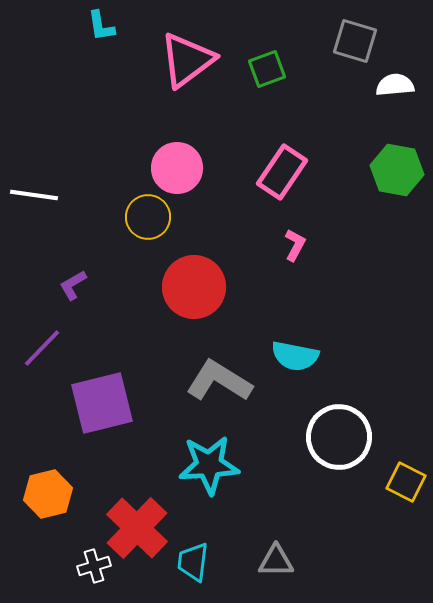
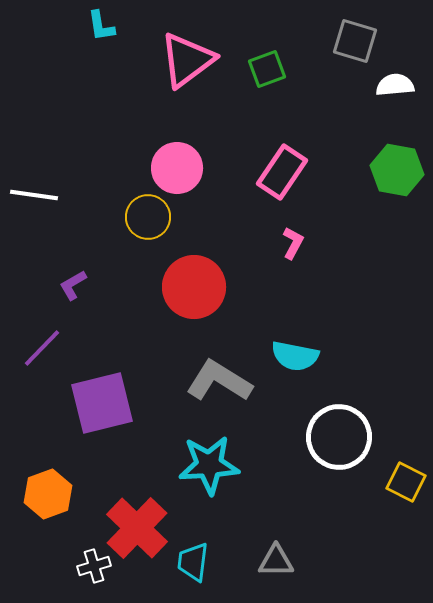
pink L-shape: moved 2 px left, 2 px up
orange hexagon: rotated 6 degrees counterclockwise
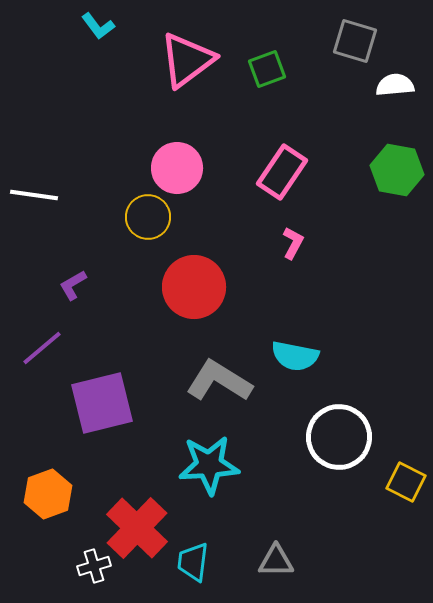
cyan L-shape: moved 3 px left; rotated 28 degrees counterclockwise
purple line: rotated 6 degrees clockwise
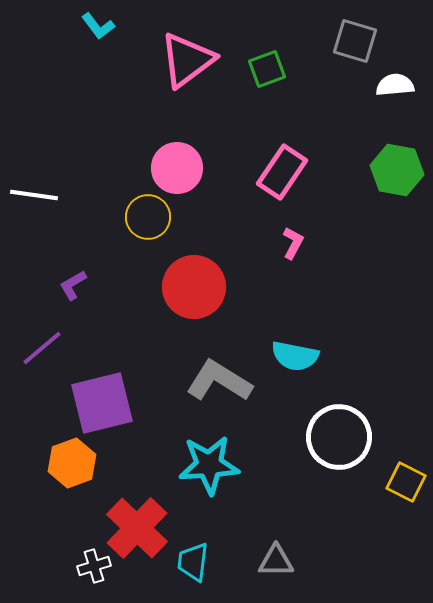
orange hexagon: moved 24 px right, 31 px up
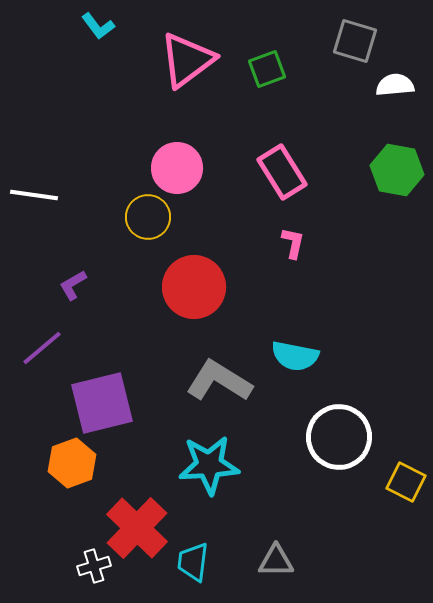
pink rectangle: rotated 66 degrees counterclockwise
pink L-shape: rotated 16 degrees counterclockwise
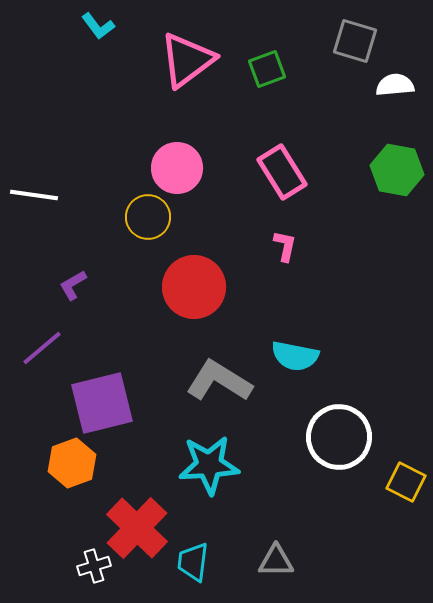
pink L-shape: moved 8 px left, 3 px down
